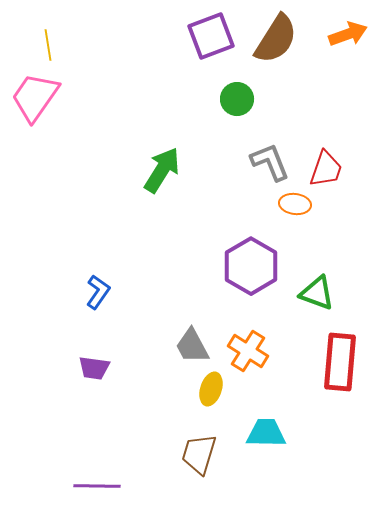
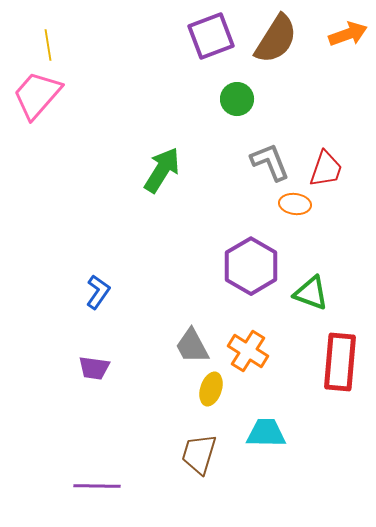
pink trapezoid: moved 2 px right, 2 px up; rotated 6 degrees clockwise
green triangle: moved 6 px left
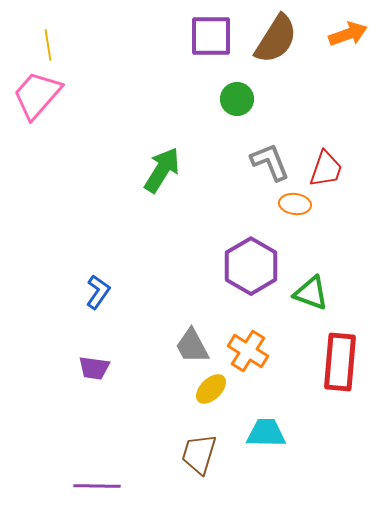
purple square: rotated 21 degrees clockwise
yellow ellipse: rotated 28 degrees clockwise
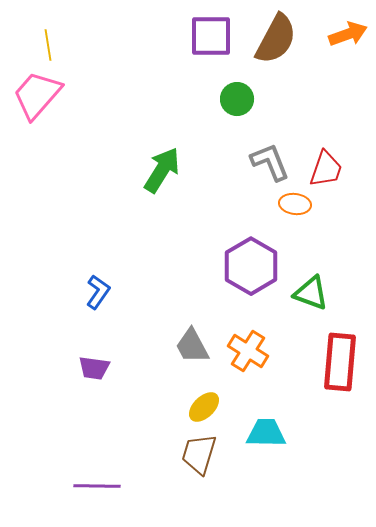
brown semicircle: rotated 4 degrees counterclockwise
yellow ellipse: moved 7 px left, 18 px down
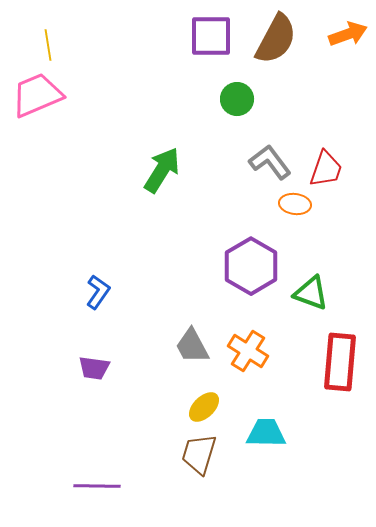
pink trapezoid: rotated 26 degrees clockwise
gray L-shape: rotated 15 degrees counterclockwise
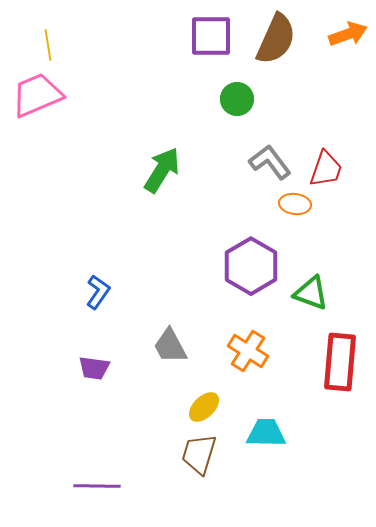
brown semicircle: rotated 4 degrees counterclockwise
gray trapezoid: moved 22 px left
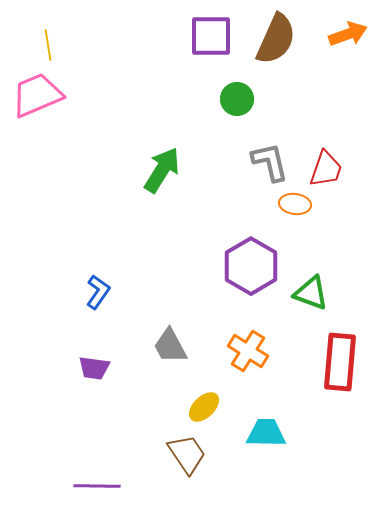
gray L-shape: rotated 24 degrees clockwise
brown trapezoid: moved 12 px left; rotated 129 degrees clockwise
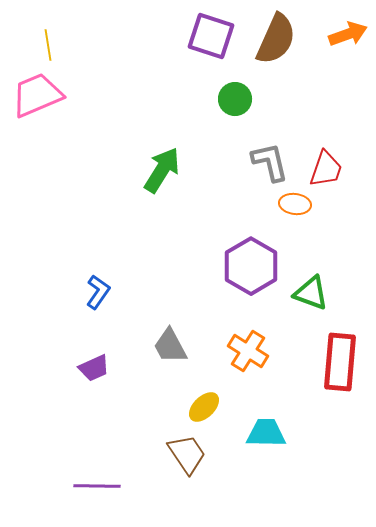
purple square: rotated 18 degrees clockwise
green circle: moved 2 px left
purple trapezoid: rotated 32 degrees counterclockwise
